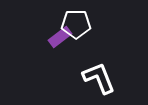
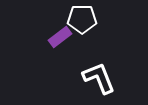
white pentagon: moved 6 px right, 5 px up
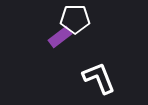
white pentagon: moved 7 px left
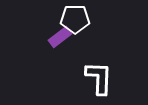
white L-shape: rotated 24 degrees clockwise
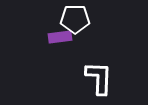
purple rectangle: rotated 30 degrees clockwise
